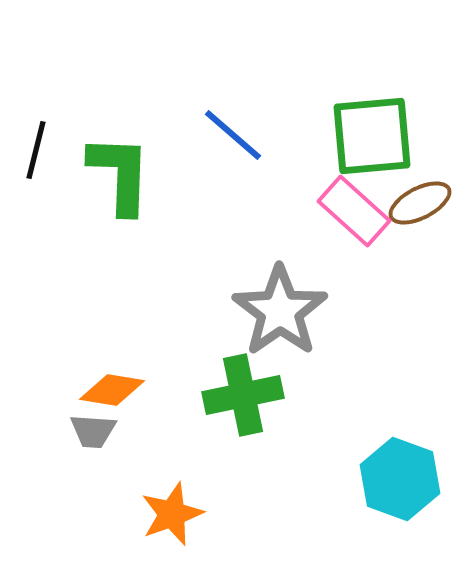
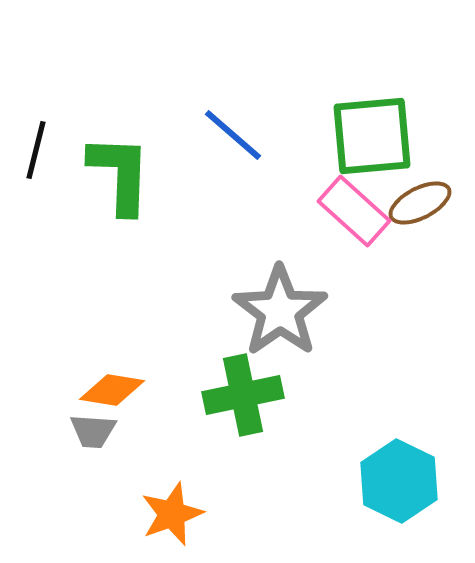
cyan hexagon: moved 1 px left, 2 px down; rotated 6 degrees clockwise
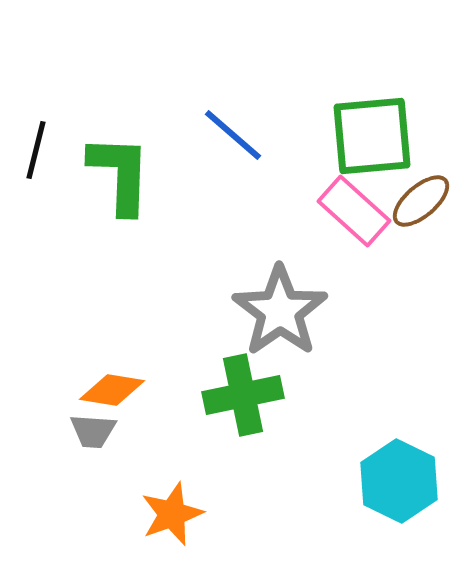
brown ellipse: moved 1 px right, 2 px up; rotated 14 degrees counterclockwise
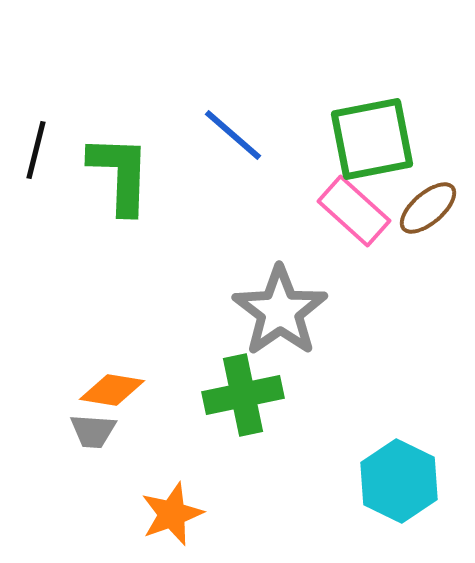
green square: moved 3 px down; rotated 6 degrees counterclockwise
brown ellipse: moved 7 px right, 7 px down
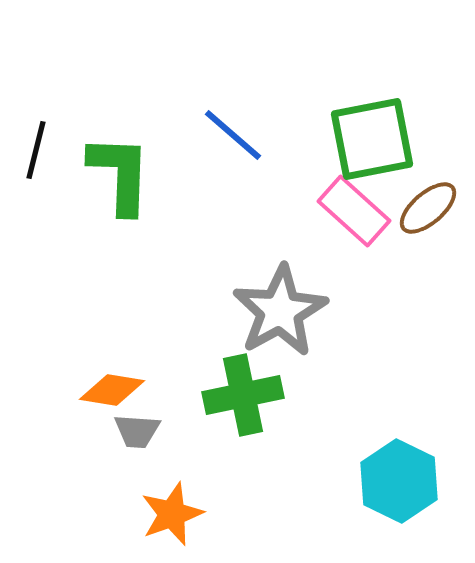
gray star: rotated 6 degrees clockwise
gray trapezoid: moved 44 px right
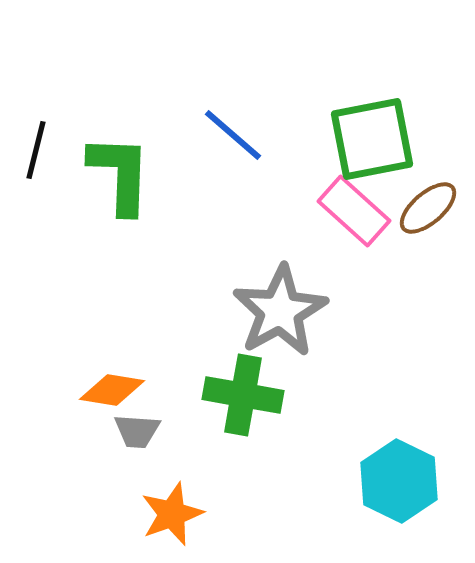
green cross: rotated 22 degrees clockwise
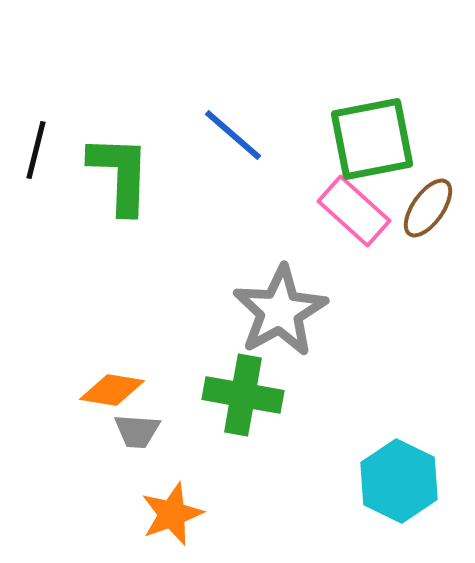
brown ellipse: rotated 14 degrees counterclockwise
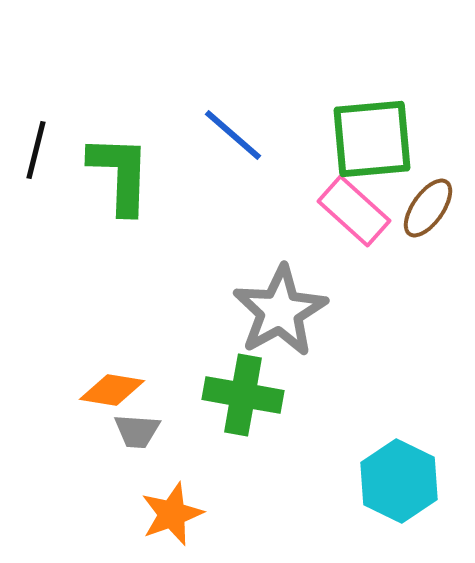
green square: rotated 6 degrees clockwise
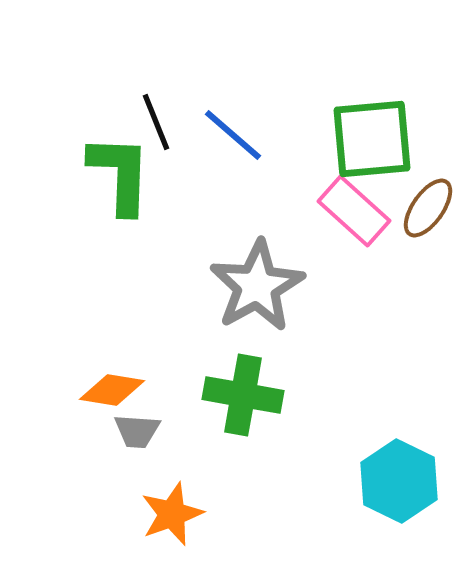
black line: moved 120 px right, 28 px up; rotated 36 degrees counterclockwise
gray star: moved 23 px left, 25 px up
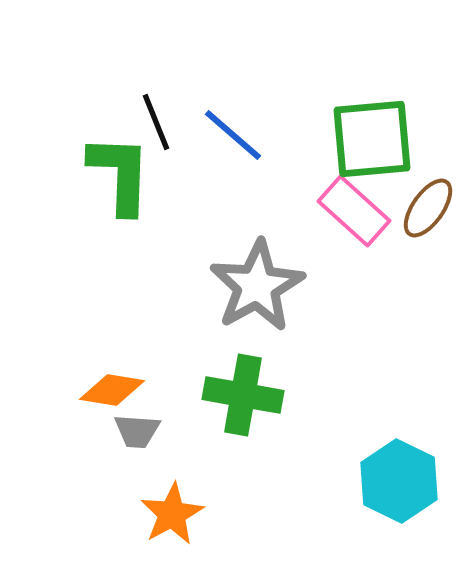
orange star: rotated 8 degrees counterclockwise
